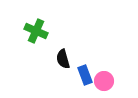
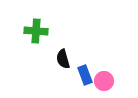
green cross: rotated 20 degrees counterclockwise
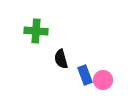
black semicircle: moved 2 px left
pink circle: moved 1 px left, 1 px up
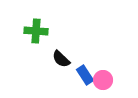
black semicircle: rotated 30 degrees counterclockwise
blue rectangle: rotated 12 degrees counterclockwise
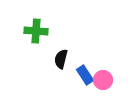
black semicircle: rotated 60 degrees clockwise
